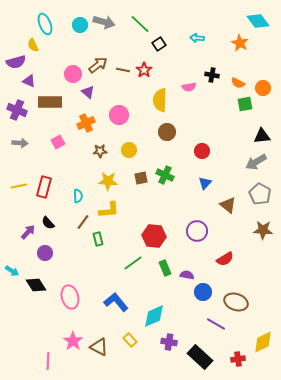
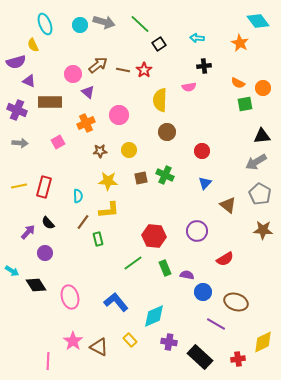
black cross at (212, 75): moved 8 px left, 9 px up; rotated 16 degrees counterclockwise
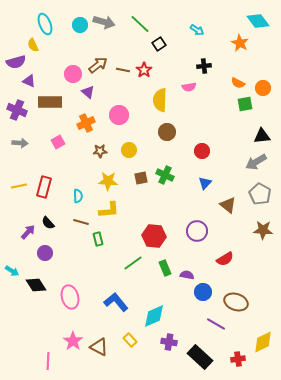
cyan arrow at (197, 38): moved 8 px up; rotated 152 degrees counterclockwise
brown line at (83, 222): moved 2 px left; rotated 70 degrees clockwise
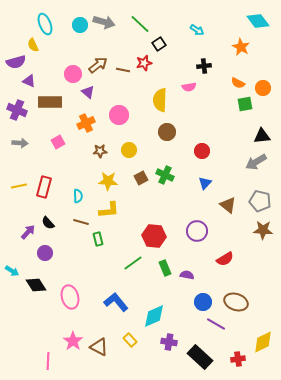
orange star at (240, 43): moved 1 px right, 4 px down
red star at (144, 70): moved 7 px up; rotated 21 degrees clockwise
brown square at (141, 178): rotated 16 degrees counterclockwise
gray pentagon at (260, 194): moved 7 px down; rotated 15 degrees counterclockwise
blue circle at (203, 292): moved 10 px down
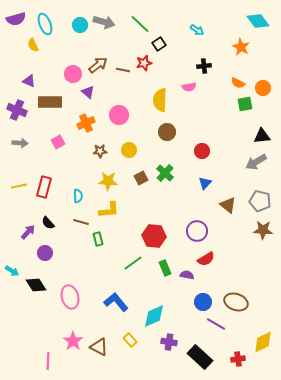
purple semicircle at (16, 62): moved 43 px up
green cross at (165, 175): moved 2 px up; rotated 18 degrees clockwise
red semicircle at (225, 259): moved 19 px left
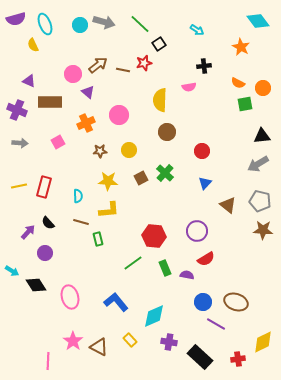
gray arrow at (256, 162): moved 2 px right, 2 px down
